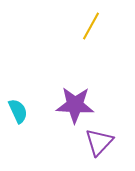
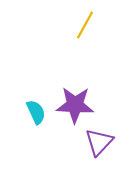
yellow line: moved 6 px left, 1 px up
cyan semicircle: moved 18 px right, 1 px down
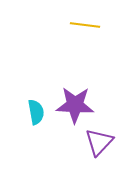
yellow line: rotated 68 degrees clockwise
cyan semicircle: rotated 15 degrees clockwise
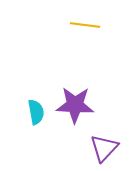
purple triangle: moved 5 px right, 6 px down
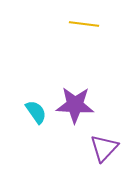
yellow line: moved 1 px left, 1 px up
cyan semicircle: rotated 25 degrees counterclockwise
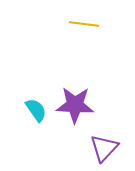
cyan semicircle: moved 2 px up
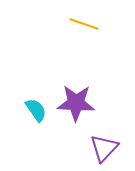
yellow line: rotated 12 degrees clockwise
purple star: moved 1 px right, 2 px up
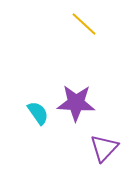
yellow line: rotated 24 degrees clockwise
cyan semicircle: moved 2 px right, 3 px down
